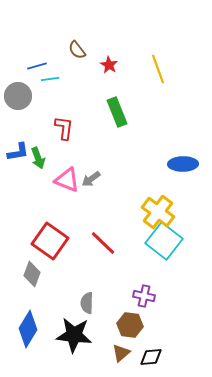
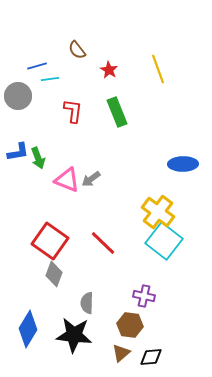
red star: moved 5 px down
red L-shape: moved 9 px right, 17 px up
gray diamond: moved 22 px right
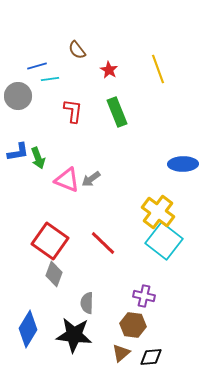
brown hexagon: moved 3 px right
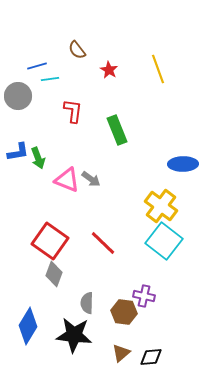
green rectangle: moved 18 px down
gray arrow: rotated 108 degrees counterclockwise
yellow cross: moved 3 px right, 6 px up
brown hexagon: moved 9 px left, 13 px up
blue diamond: moved 3 px up
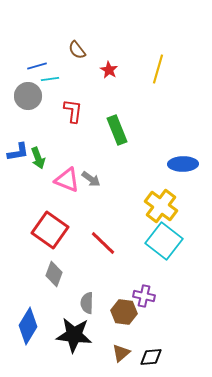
yellow line: rotated 36 degrees clockwise
gray circle: moved 10 px right
red square: moved 11 px up
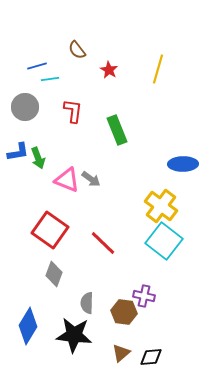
gray circle: moved 3 px left, 11 px down
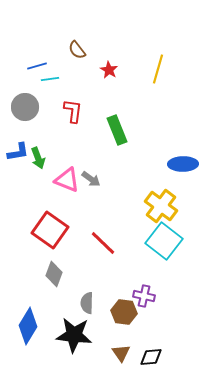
brown triangle: rotated 24 degrees counterclockwise
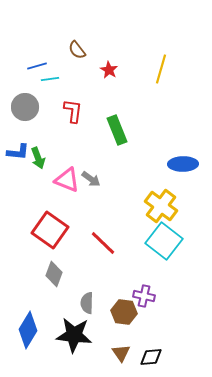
yellow line: moved 3 px right
blue L-shape: rotated 15 degrees clockwise
blue diamond: moved 4 px down
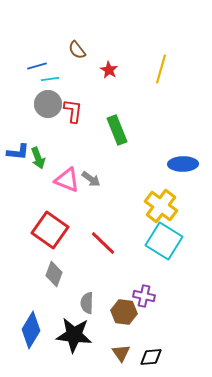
gray circle: moved 23 px right, 3 px up
cyan square: rotated 6 degrees counterclockwise
blue diamond: moved 3 px right
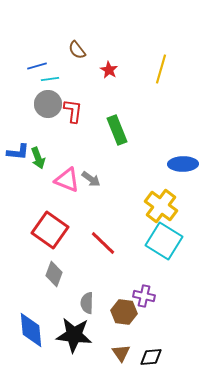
blue diamond: rotated 36 degrees counterclockwise
